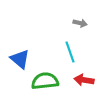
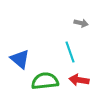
gray arrow: moved 1 px right
red arrow: moved 5 px left
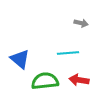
cyan line: moved 2 px left, 1 px down; rotated 75 degrees counterclockwise
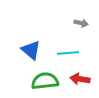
blue triangle: moved 11 px right, 9 px up
red arrow: moved 1 px right, 1 px up
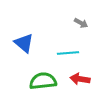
gray arrow: rotated 16 degrees clockwise
blue triangle: moved 7 px left, 7 px up
green semicircle: moved 2 px left
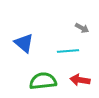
gray arrow: moved 1 px right, 5 px down
cyan line: moved 2 px up
red arrow: moved 1 px down
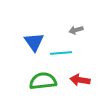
gray arrow: moved 6 px left, 2 px down; rotated 136 degrees clockwise
blue triangle: moved 10 px right, 1 px up; rotated 15 degrees clockwise
cyan line: moved 7 px left, 2 px down
